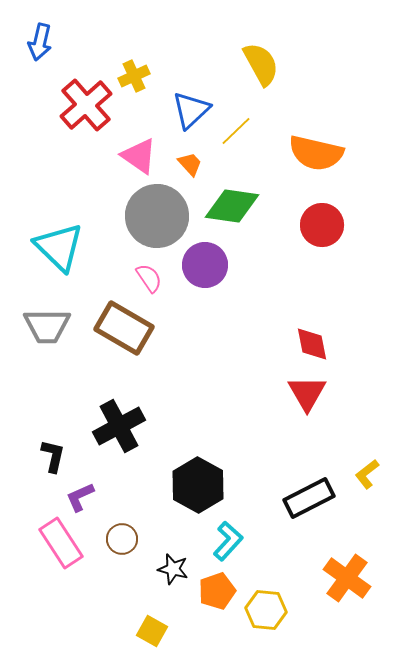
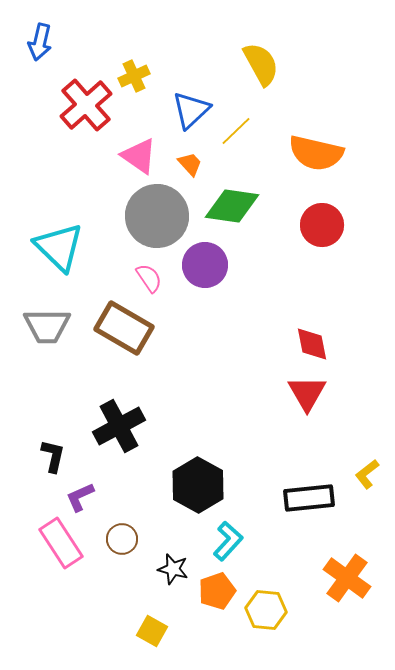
black rectangle: rotated 21 degrees clockwise
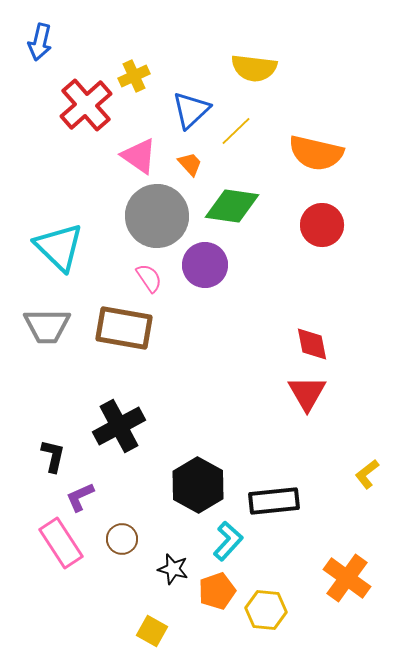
yellow semicircle: moved 7 px left, 4 px down; rotated 126 degrees clockwise
brown rectangle: rotated 20 degrees counterclockwise
black rectangle: moved 35 px left, 3 px down
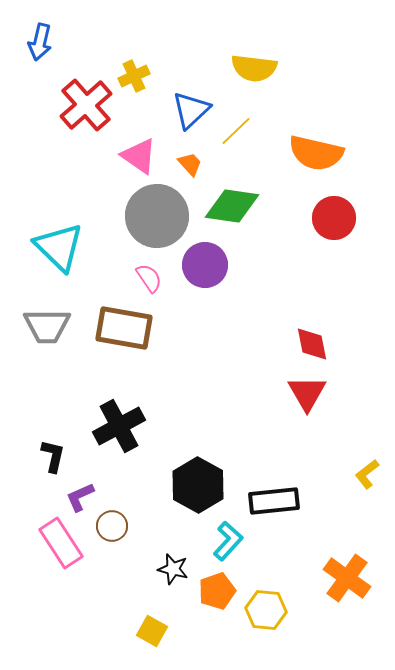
red circle: moved 12 px right, 7 px up
brown circle: moved 10 px left, 13 px up
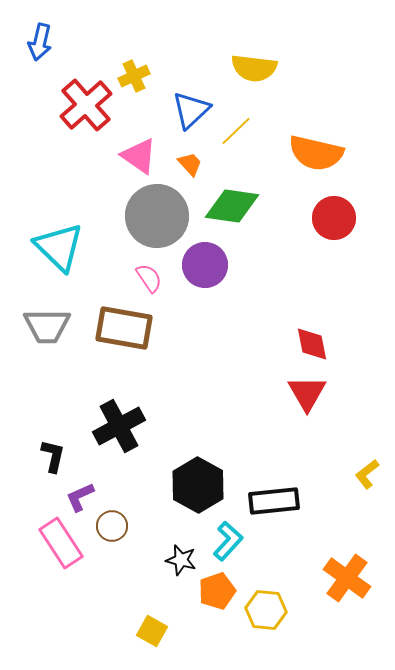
black star: moved 8 px right, 9 px up
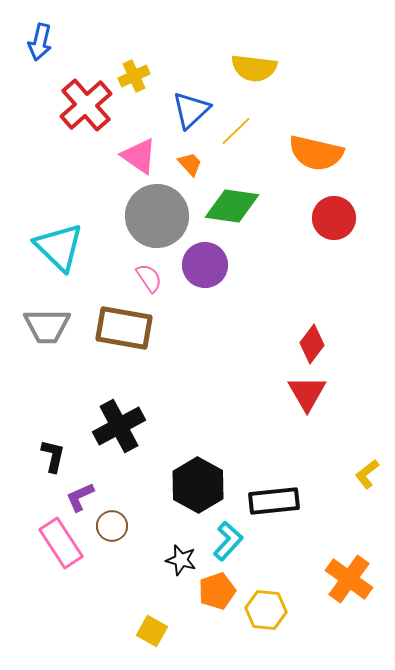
red diamond: rotated 48 degrees clockwise
orange cross: moved 2 px right, 1 px down
